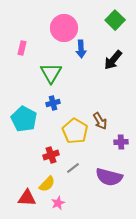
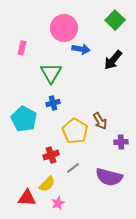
blue arrow: rotated 78 degrees counterclockwise
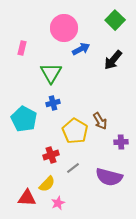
blue arrow: rotated 36 degrees counterclockwise
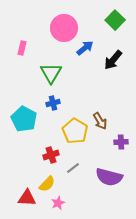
blue arrow: moved 4 px right, 1 px up; rotated 12 degrees counterclockwise
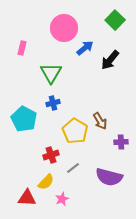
black arrow: moved 3 px left
yellow semicircle: moved 1 px left, 2 px up
pink star: moved 4 px right, 4 px up
